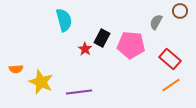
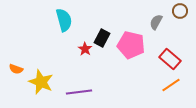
pink pentagon: rotated 8 degrees clockwise
orange semicircle: rotated 24 degrees clockwise
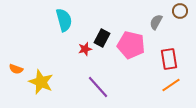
red star: rotated 24 degrees clockwise
red rectangle: moved 1 px left; rotated 40 degrees clockwise
purple line: moved 19 px right, 5 px up; rotated 55 degrees clockwise
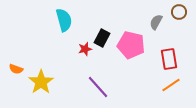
brown circle: moved 1 px left, 1 px down
yellow star: rotated 15 degrees clockwise
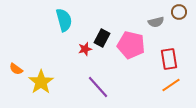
gray semicircle: rotated 133 degrees counterclockwise
orange semicircle: rotated 16 degrees clockwise
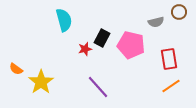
orange line: moved 1 px down
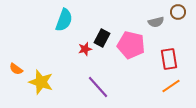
brown circle: moved 1 px left
cyan semicircle: rotated 35 degrees clockwise
yellow star: rotated 20 degrees counterclockwise
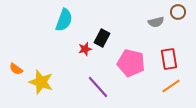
pink pentagon: moved 18 px down
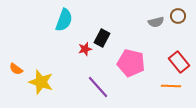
brown circle: moved 4 px down
red rectangle: moved 10 px right, 3 px down; rotated 30 degrees counterclockwise
orange line: rotated 36 degrees clockwise
